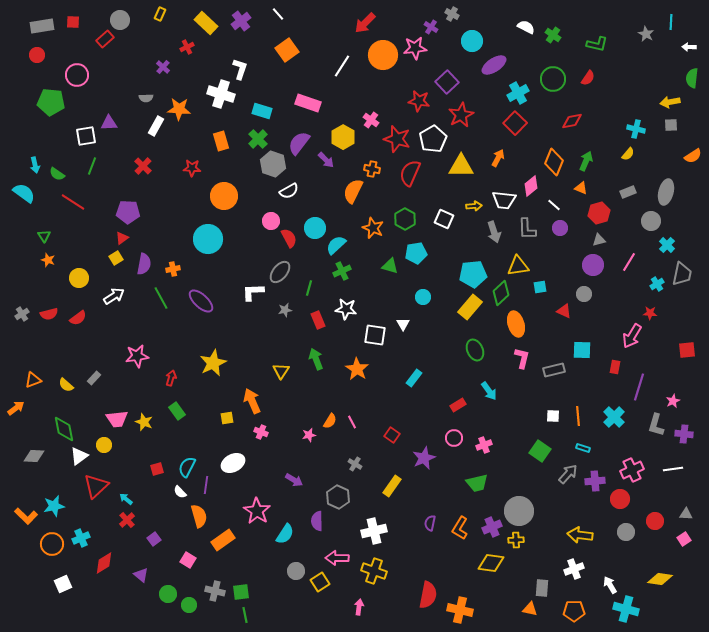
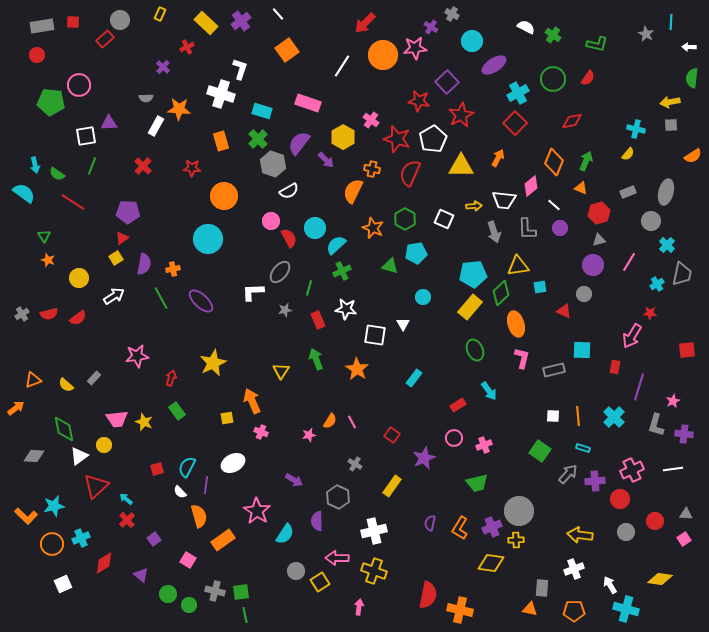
pink circle at (77, 75): moved 2 px right, 10 px down
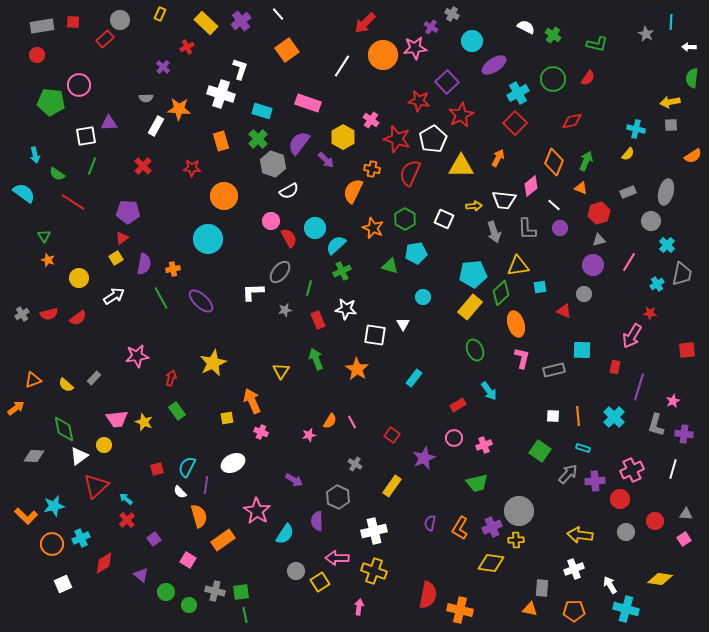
cyan arrow at (35, 165): moved 10 px up
white line at (673, 469): rotated 66 degrees counterclockwise
green circle at (168, 594): moved 2 px left, 2 px up
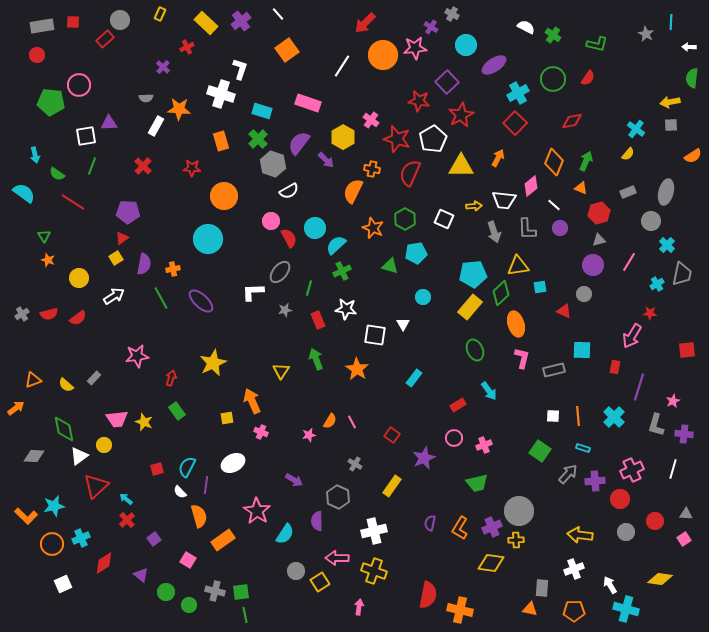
cyan circle at (472, 41): moved 6 px left, 4 px down
cyan cross at (636, 129): rotated 24 degrees clockwise
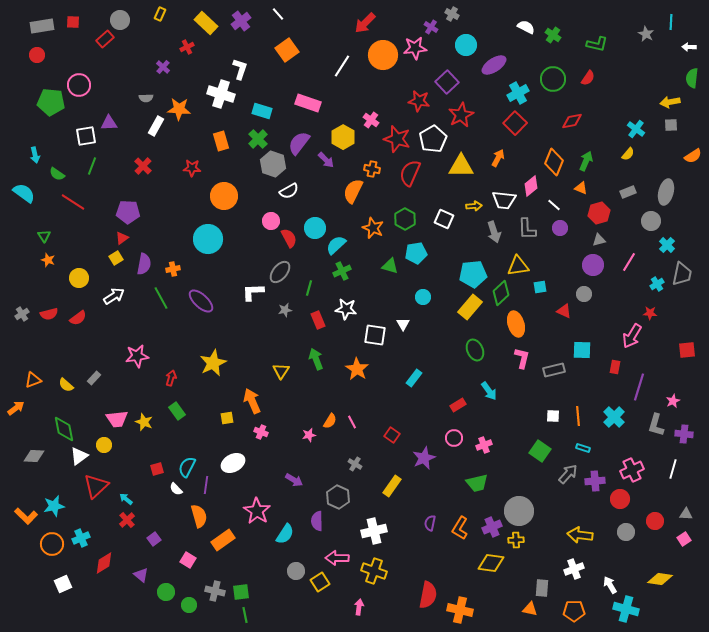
white semicircle at (180, 492): moved 4 px left, 3 px up
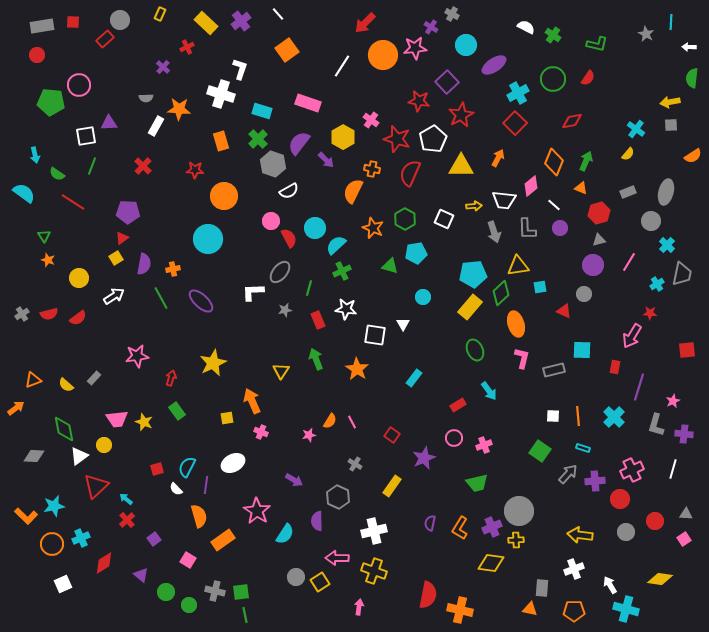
red star at (192, 168): moved 3 px right, 2 px down
gray circle at (296, 571): moved 6 px down
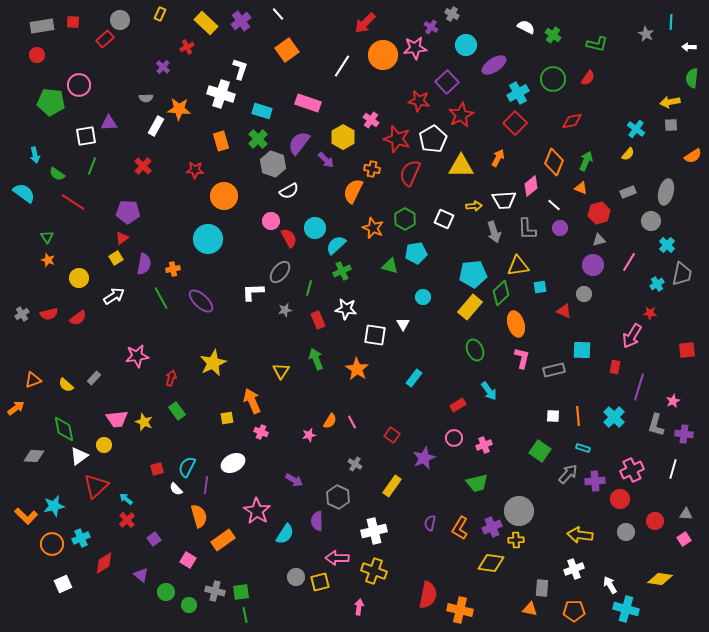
white trapezoid at (504, 200): rotated 10 degrees counterclockwise
green triangle at (44, 236): moved 3 px right, 1 px down
yellow square at (320, 582): rotated 18 degrees clockwise
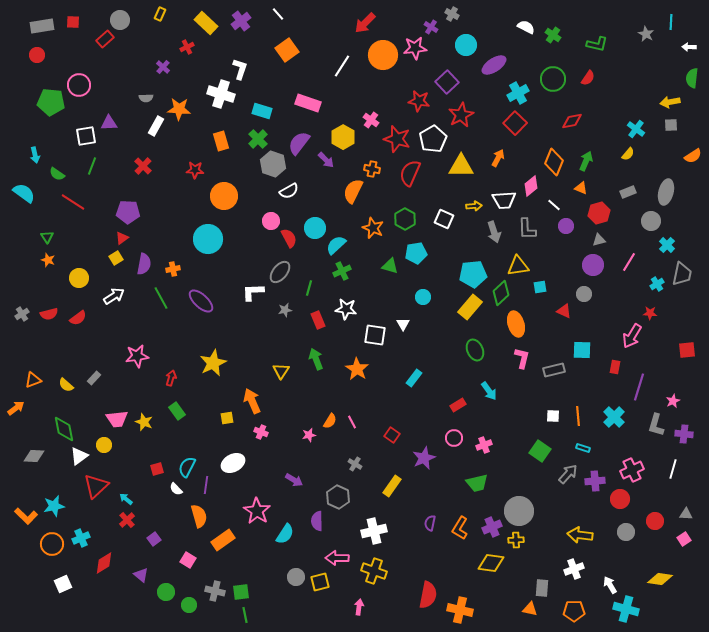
purple circle at (560, 228): moved 6 px right, 2 px up
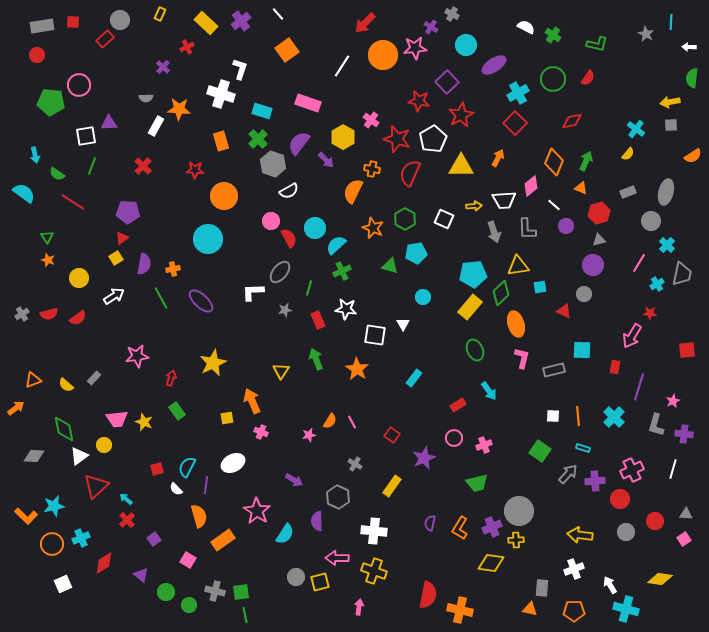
pink line at (629, 262): moved 10 px right, 1 px down
white cross at (374, 531): rotated 20 degrees clockwise
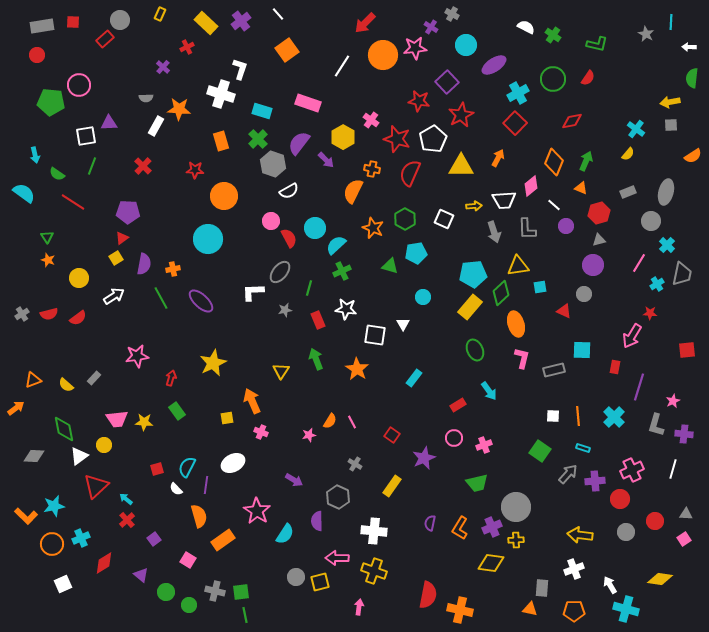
yellow star at (144, 422): rotated 18 degrees counterclockwise
gray circle at (519, 511): moved 3 px left, 4 px up
